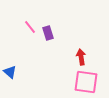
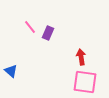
purple rectangle: rotated 40 degrees clockwise
blue triangle: moved 1 px right, 1 px up
pink square: moved 1 px left
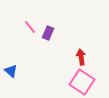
pink square: moved 3 px left; rotated 25 degrees clockwise
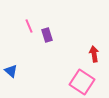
pink line: moved 1 px left, 1 px up; rotated 16 degrees clockwise
purple rectangle: moved 1 px left, 2 px down; rotated 40 degrees counterclockwise
red arrow: moved 13 px right, 3 px up
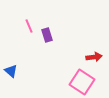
red arrow: moved 3 px down; rotated 91 degrees clockwise
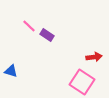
pink line: rotated 24 degrees counterclockwise
purple rectangle: rotated 40 degrees counterclockwise
blue triangle: rotated 24 degrees counterclockwise
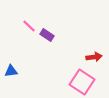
blue triangle: rotated 24 degrees counterclockwise
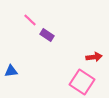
pink line: moved 1 px right, 6 px up
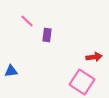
pink line: moved 3 px left, 1 px down
purple rectangle: rotated 64 degrees clockwise
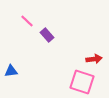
purple rectangle: rotated 48 degrees counterclockwise
red arrow: moved 2 px down
pink square: rotated 15 degrees counterclockwise
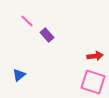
red arrow: moved 1 px right, 3 px up
blue triangle: moved 8 px right, 4 px down; rotated 32 degrees counterclockwise
pink square: moved 11 px right
